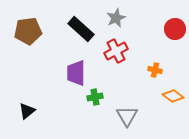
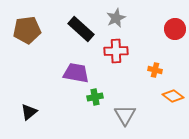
brown pentagon: moved 1 px left, 1 px up
red cross: rotated 25 degrees clockwise
purple trapezoid: rotated 100 degrees clockwise
black triangle: moved 2 px right, 1 px down
gray triangle: moved 2 px left, 1 px up
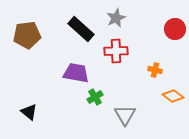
brown pentagon: moved 5 px down
green cross: rotated 21 degrees counterclockwise
black triangle: rotated 42 degrees counterclockwise
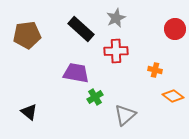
gray triangle: rotated 20 degrees clockwise
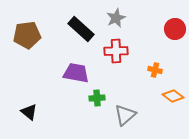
green cross: moved 2 px right, 1 px down; rotated 28 degrees clockwise
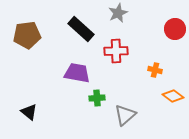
gray star: moved 2 px right, 5 px up
purple trapezoid: moved 1 px right
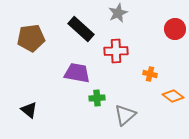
brown pentagon: moved 4 px right, 3 px down
orange cross: moved 5 px left, 4 px down
black triangle: moved 2 px up
